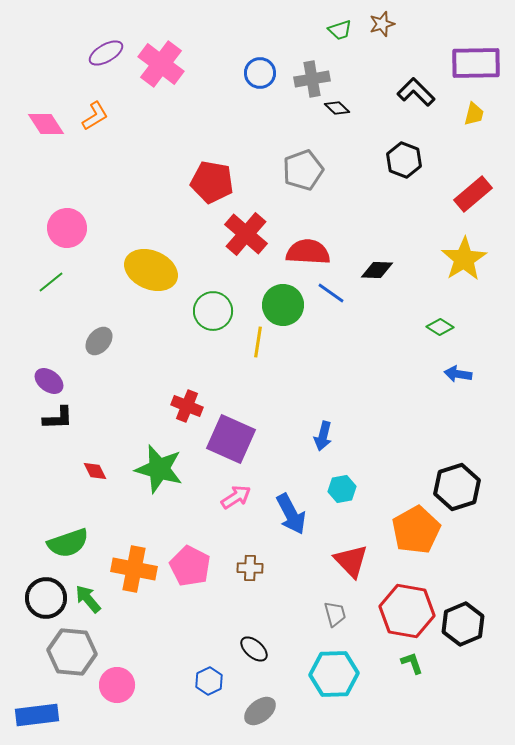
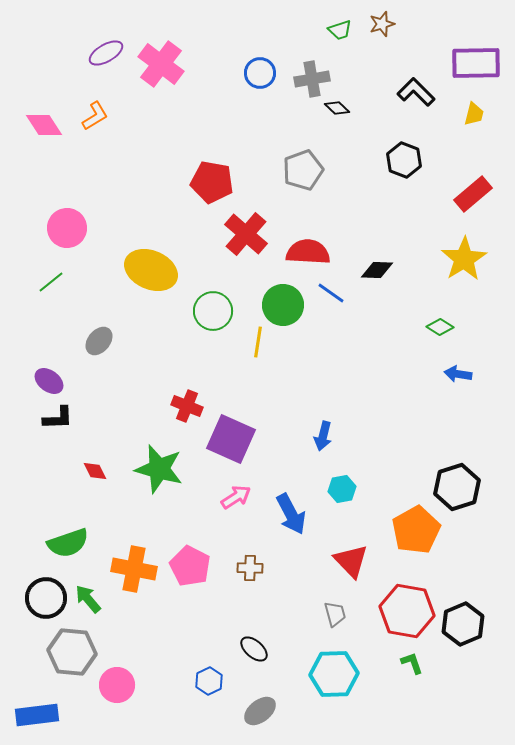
pink diamond at (46, 124): moved 2 px left, 1 px down
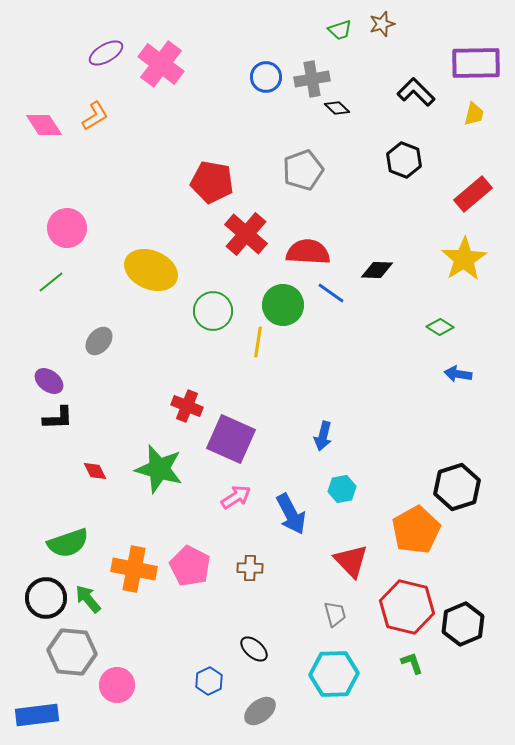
blue circle at (260, 73): moved 6 px right, 4 px down
red hexagon at (407, 611): moved 4 px up; rotated 4 degrees clockwise
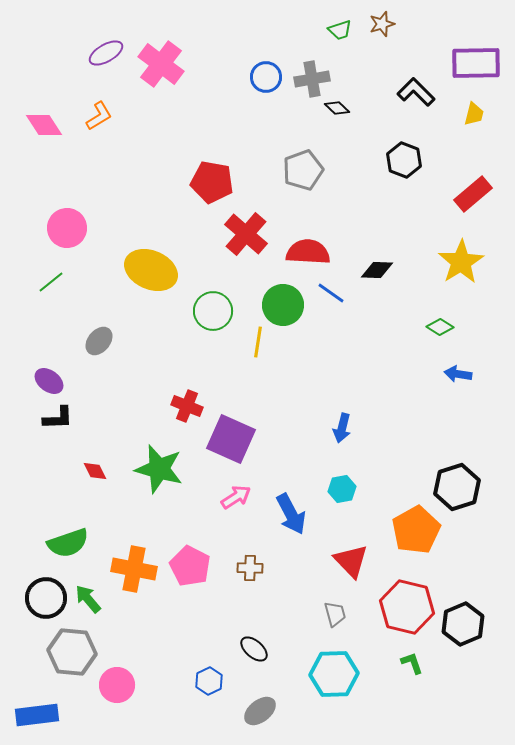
orange L-shape at (95, 116): moved 4 px right
yellow star at (464, 259): moved 3 px left, 3 px down
blue arrow at (323, 436): moved 19 px right, 8 px up
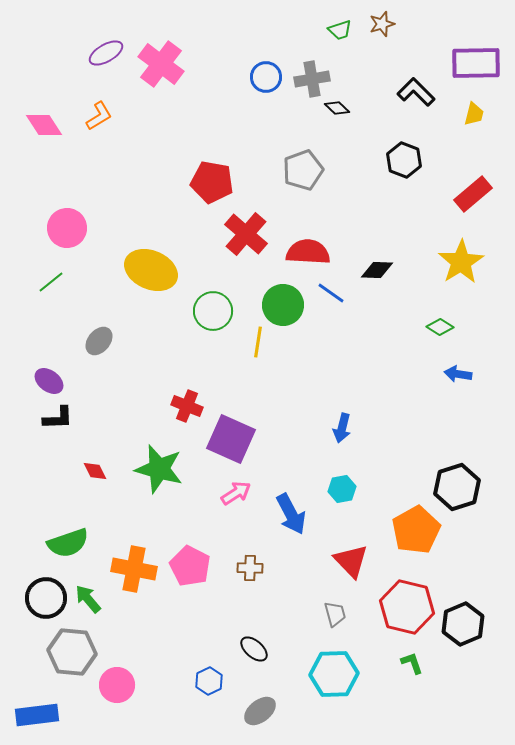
pink arrow at (236, 497): moved 4 px up
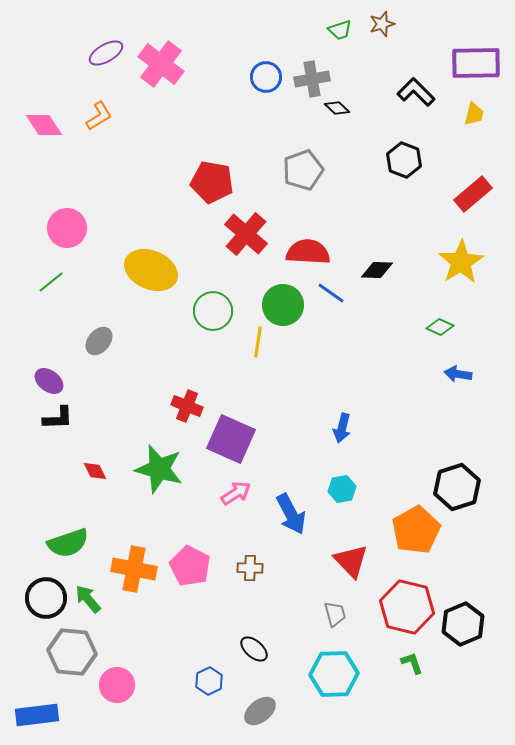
green diamond at (440, 327): rotated 8 degrees counterclockwise
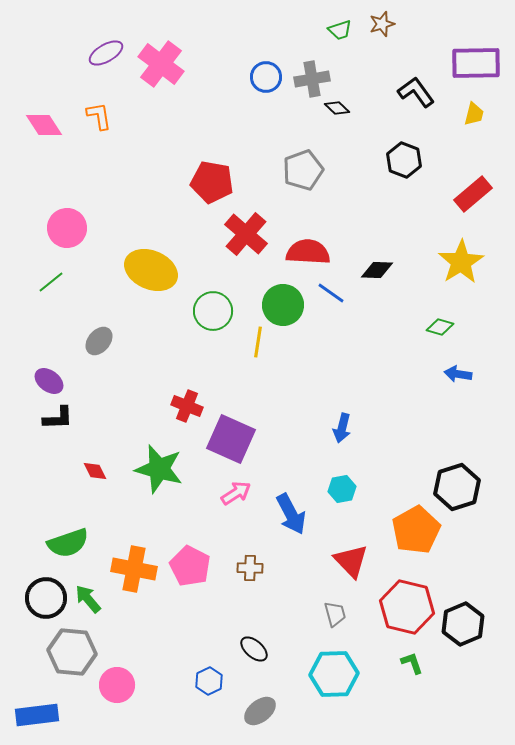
black L-shape at (416, 92): rotated 9 degrees clockwise
orange L-shape at (99, 116): rotated 68 degrees counterclockwise
green diamond at (440, 327): rotated 8 degrees counterclockwise
